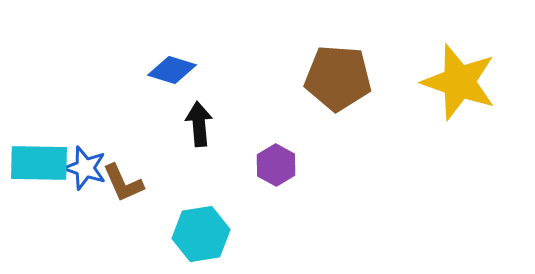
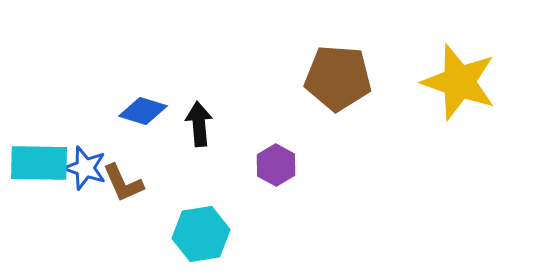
blue diamond: moved 29 px left, 41 px down
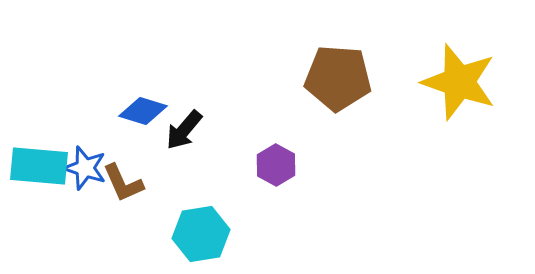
black arrow: moved 15 px left, 6 px down; rotated 135 degrees counterclockwise
cyan rectangle: moved 3 px down; rotated 4 degrees clockwise
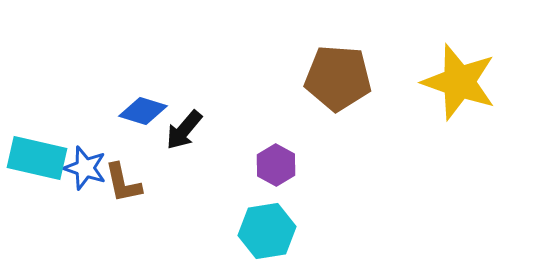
cyan rectangle: moved 2 px left, 8 px up; rotated 8 degrees clockwise
brown L-shape: rotated 12 degrees clockwise
cyan hexagon: moved 66 px right, 3 px up
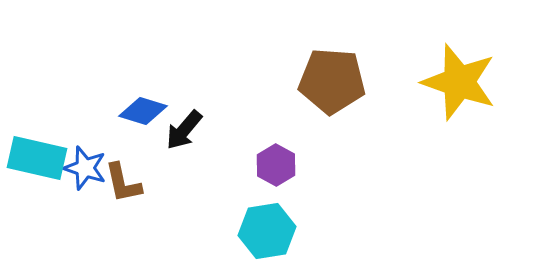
brown pentagon: moved 6 px left, 3 px down
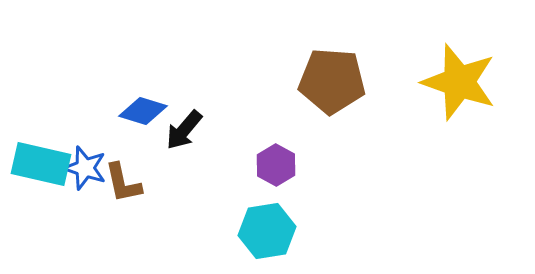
cyan rectangle: moved 4 px right, 6 px down
